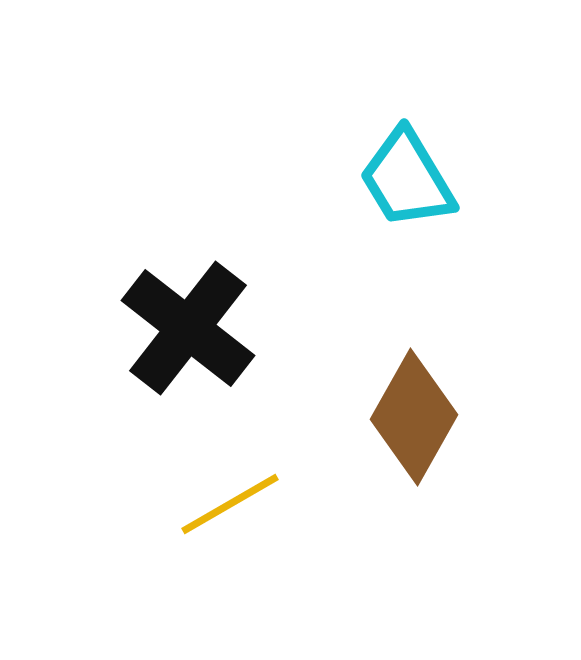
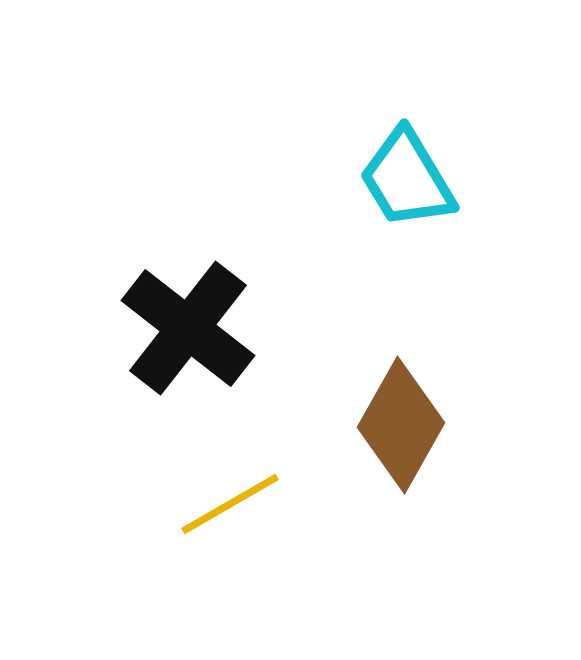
brown diamond: moved 13 px left, 8 px down
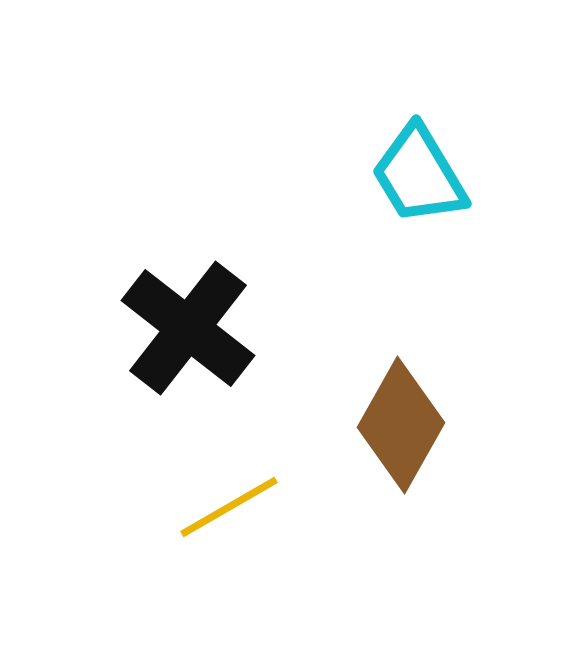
cyan trapezoid: moved 12 px right, 4 px up
yellow line: moved 1 px left, 3 px down
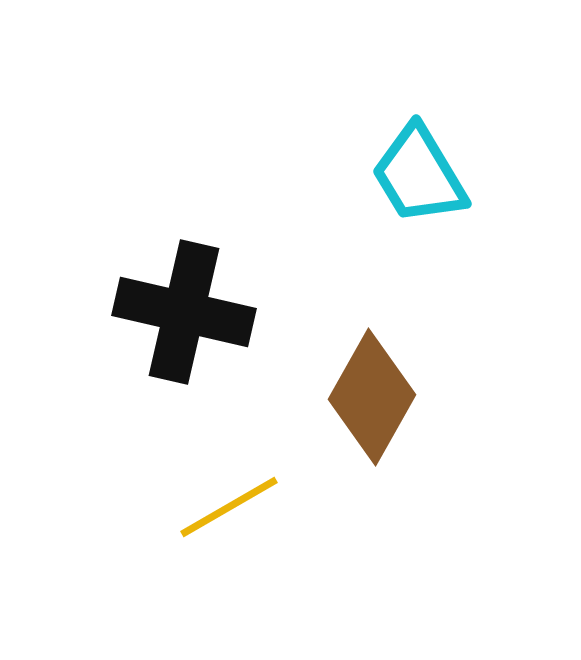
black cross: moved 4 px left, 16 px up; rotated 25 degrees counterclockwise
brown diamond: moved 29 px left, 28 px up
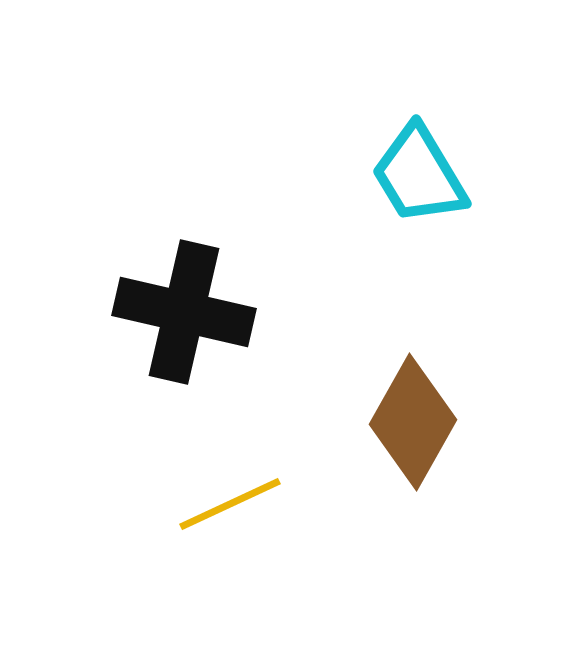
brown diamond: moved 41 px right, 25 px down
yellow line: moved 1 px right, 3 px up; rotated 5 degrees clockwise
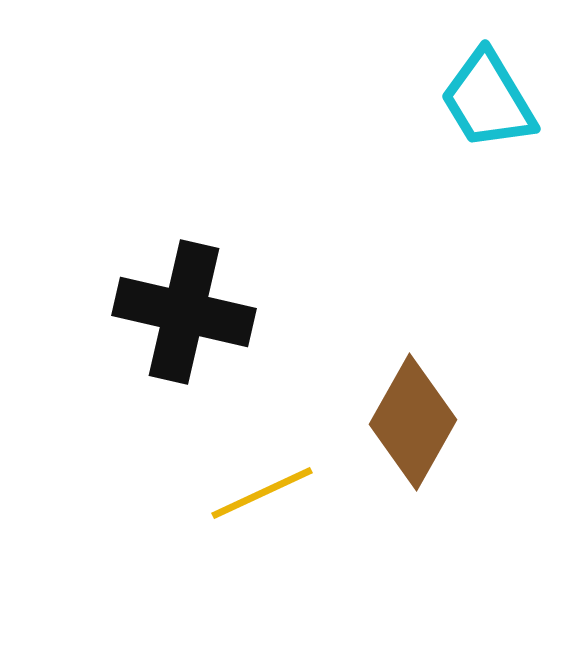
cyan trapezoid: moved 69 px right, 75 px up
yellow line: moved 32 px right, 11 px up
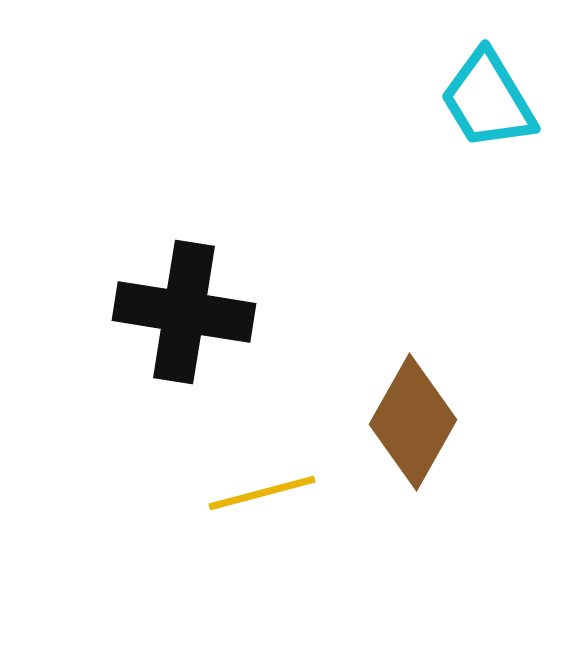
black cross: rotated 4 degrees counterclockwise
yellow line: rotated 10 degrees clockwise
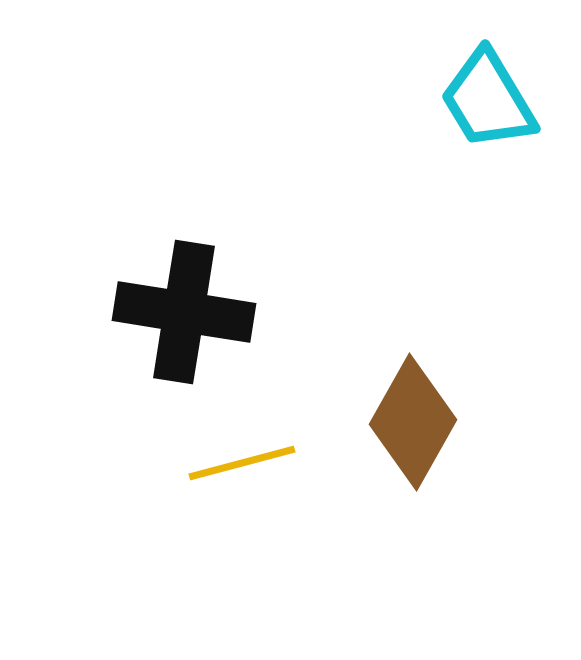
yellow line: moved 20 px left, 30 px up
